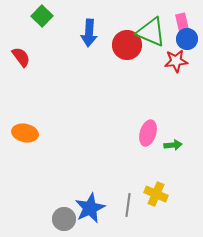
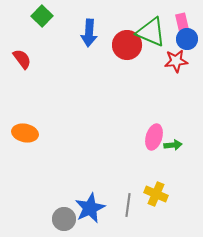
red semicircle: moved 1 px right, 2 px down
pink ellipse: moved 6 px right, 4 px down
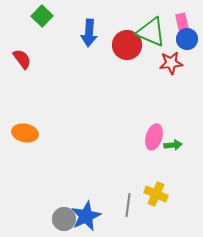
red star: moved 5 px left, 2 px down
blue star: moved 4 px left, 8 px down
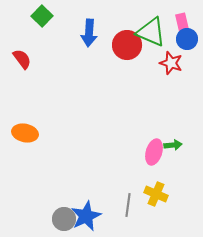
red star: rotated 25 degrees clockwise
pink ellipse: moved 15 px down
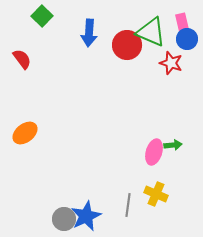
orange ellipse: rotated 50 degrees counterclockwise
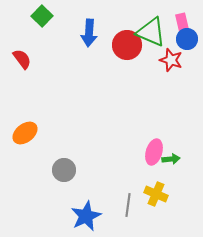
red star: moved 3 px up
green arrow: moved 2 px left, 14 px down
gray circle: moved 49 px up
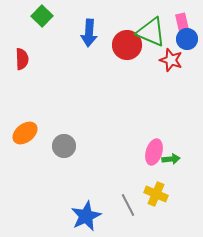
red semicircle: rotated 35 degrees clockwise
gray circle: moved 24 px up
gray line: rotated 35 degrees counterclockwise
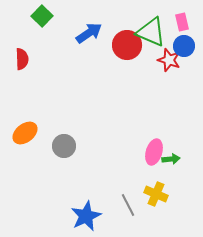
blue arrow: rotated 128 degrees counterclockwise
blue circle: moved 3 px left, 7 px down
red star: moved 2 px left
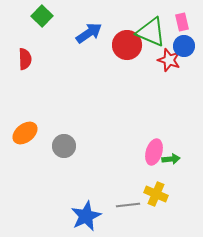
red semicircle: moved 3 px right
gray line: rotated 70 degrees counterclockwise
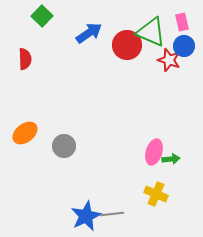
gray line: moved 16 px left, 9 px down
